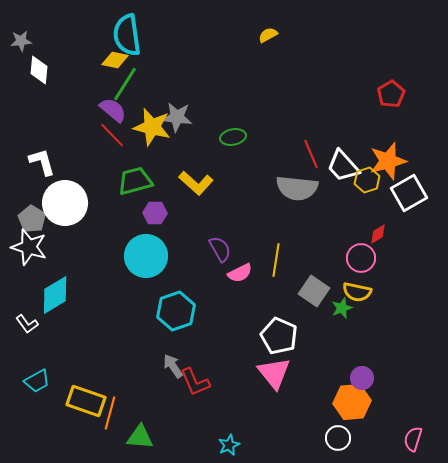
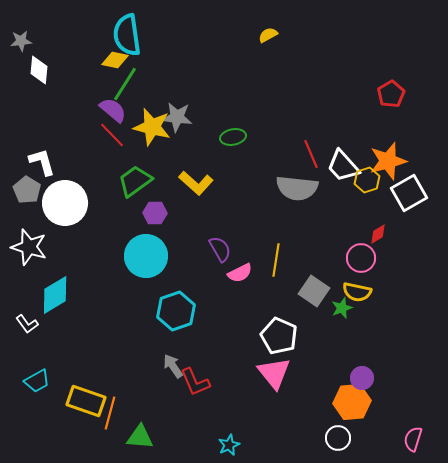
green trapezoid at (135, 181): rotated 21 degrees counterclockwise
gray pentagon at (32, 219): moved 5 px left, 29 px up
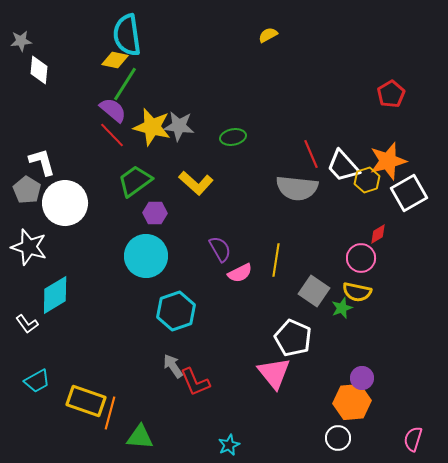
gray star at (177, 117): moved 2 px right, 9 px down
white pentagon at (279, 336): moved 14 px right, 2 px down
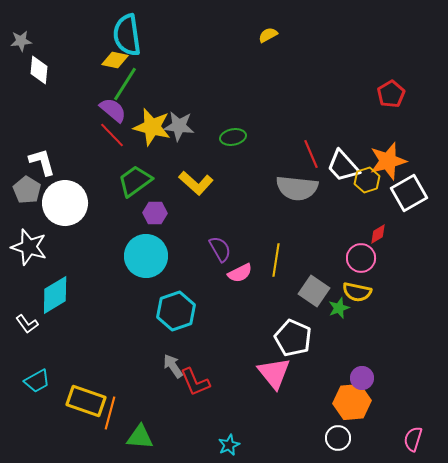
green star at (342, 308): moved 3 px left
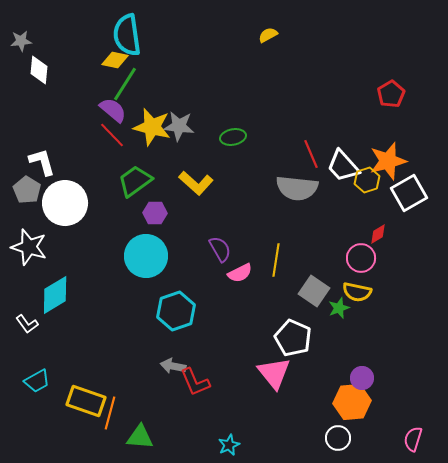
gray arrow at (173, 366): rotated 45 degrees counterclockwise
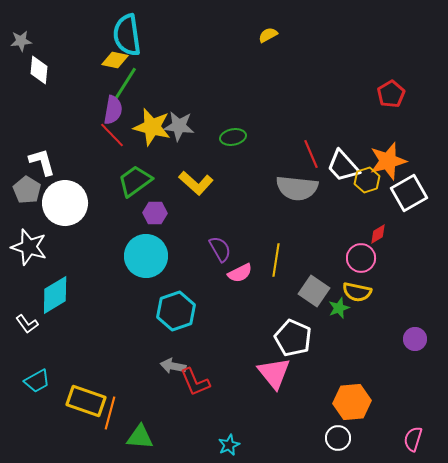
purple semicircle at (113, 110): rotated 60 degrees clockwise
purple circle at (362, 378): moved 53 px right, 39 px up
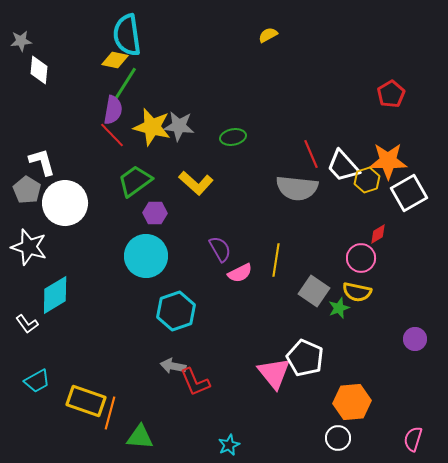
orange star at (388, 161): rotated 15 degrees clockwise
white pentagon at (293, 338): moved 12 px right, 20 px down
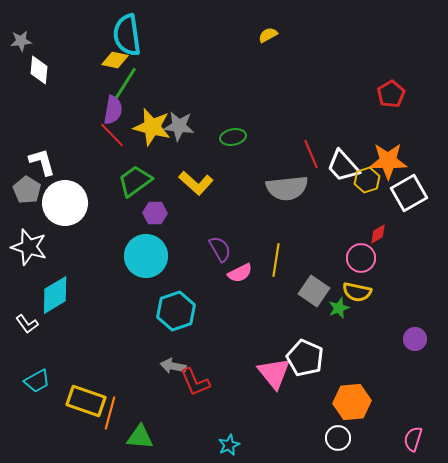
gray semicircle at (297, 188): moved 10 px left; rotated 12 degrees counterclockwise
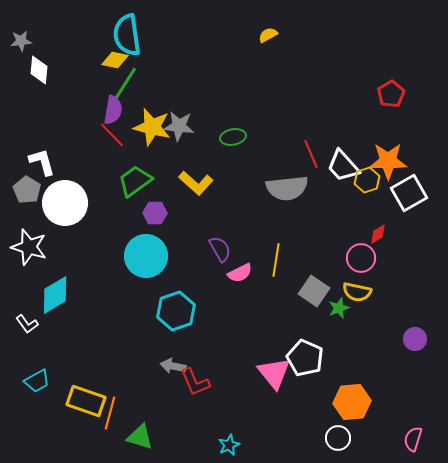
green triangle at (140, 437): rotated 12 degrees clockwise
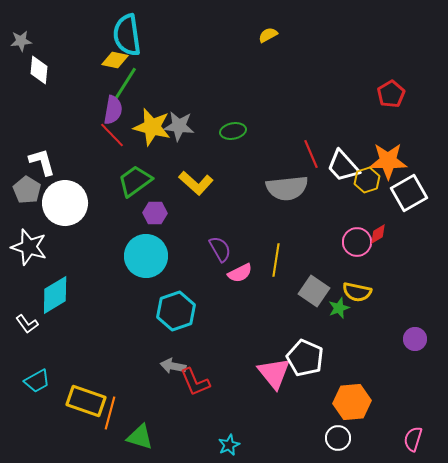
green ellipse at (233, 137): moved 6 px up
pink circle at (361, 258): moved 4 px left, 16 px up
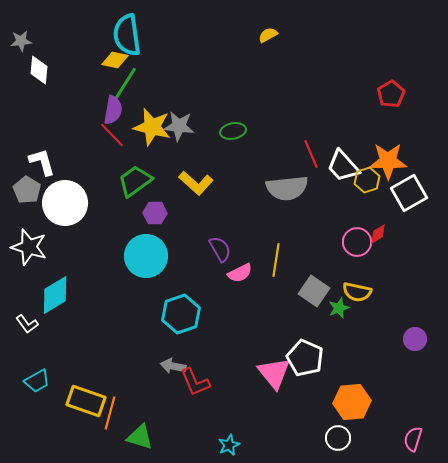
cyan hexagon at (176, 311): moved 5 px right, 3 px down
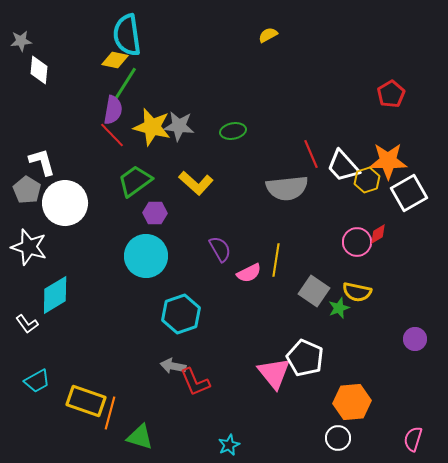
pink semicircle at (240, 273): moved 9 px right
